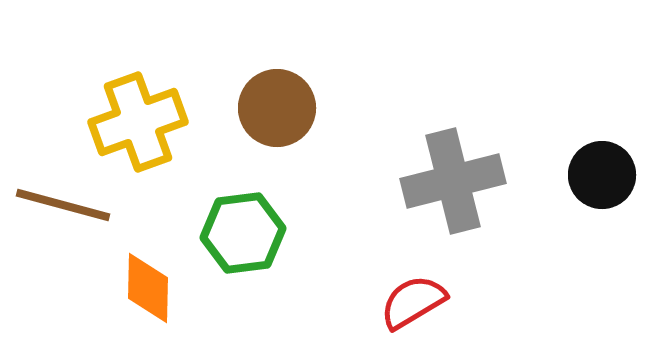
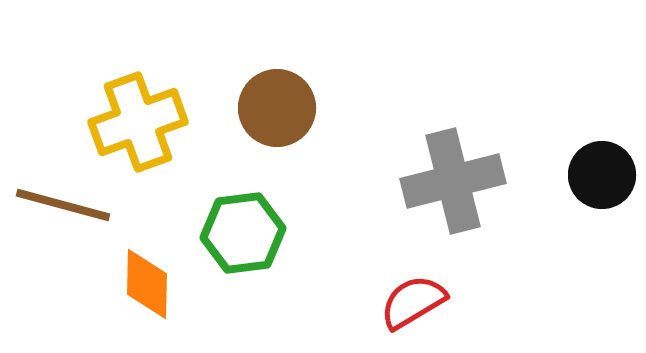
orange diamond: moved 1 px left, 4 px up
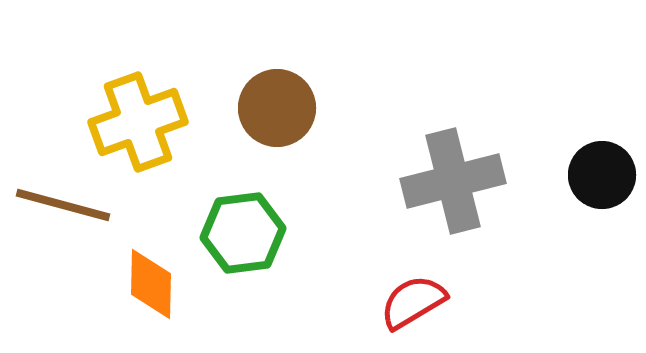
orange diamond: moved 4 px right
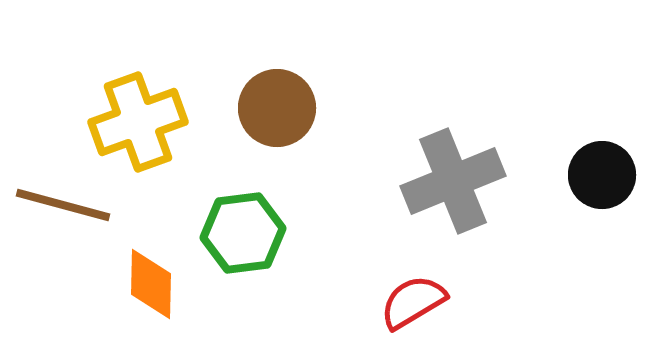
gray cross: rotated 8 degrees counterclockwise
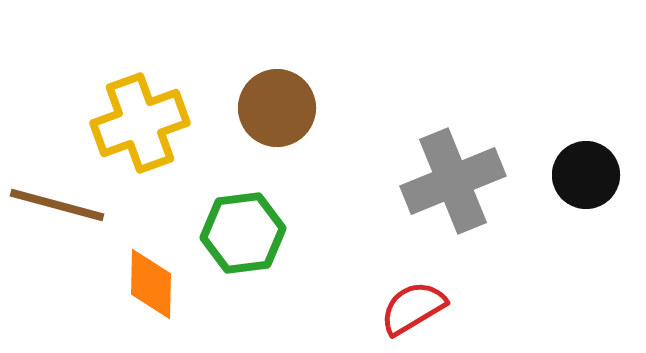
yellow cross: moved 2 px right, 1 px down
black circle: moved 16 px left
brown line: moved 6 px left
red semicircle: moved 6 px down
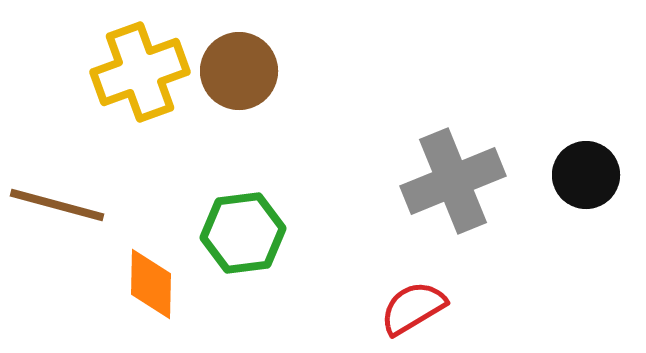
brown circle: moved 38 px left, 37 px up
yellow cross: moved 51 px up
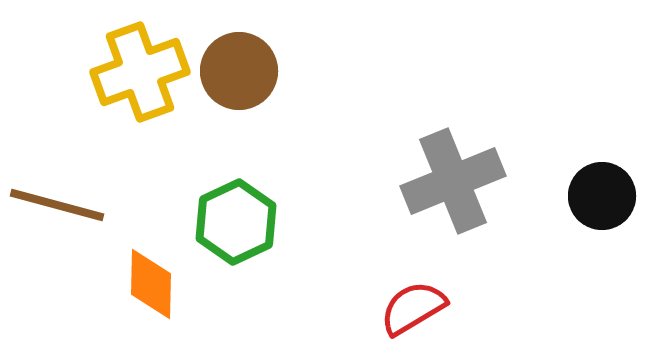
black circle: moved 16 px right, 21 px down
green hexagon: moved 7 px left, 11 px up; rotated 18 degrees counterclockwise
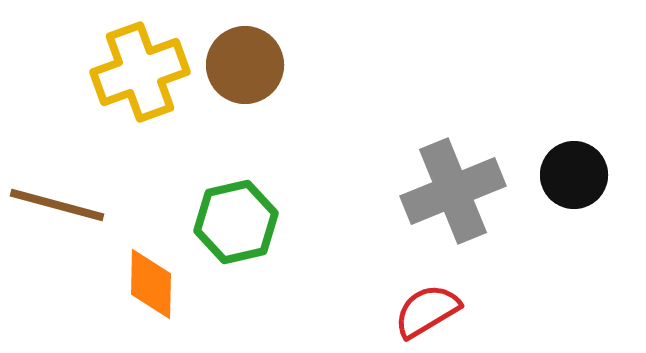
brown circle: moved 6 px right, 6 px up
gray cross: moved 10 px down
black circle: moved 28 px left, 21 px up
green hexagon: rotated 12 degrees clockwise
red semicircle: moved 14 px right, 3 px down
